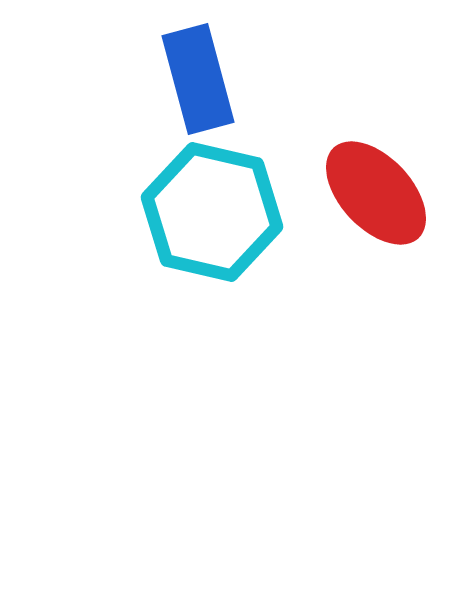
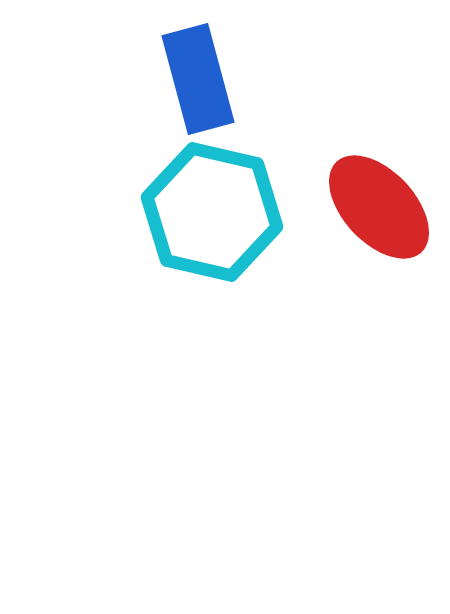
red ellipse: moved 3 px right, 14 px down
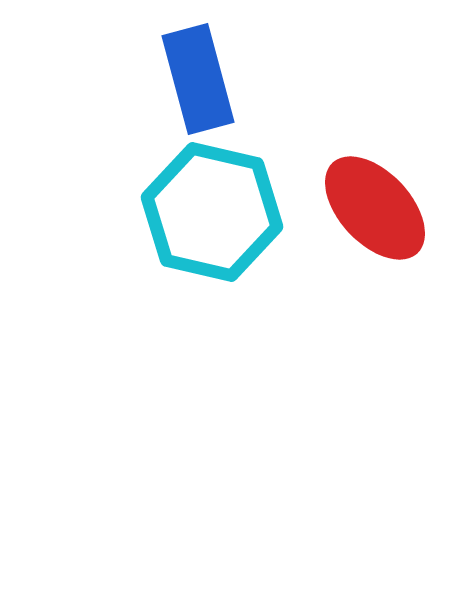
red ellipse: moved 4 px left, 1 px down
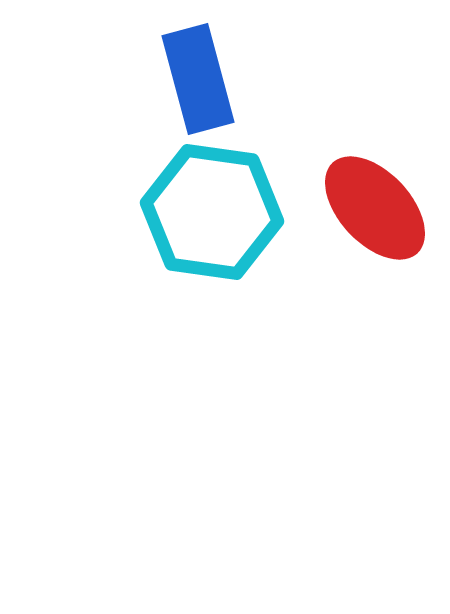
cyan hexagon: rotated 5 degrees counterclockwise
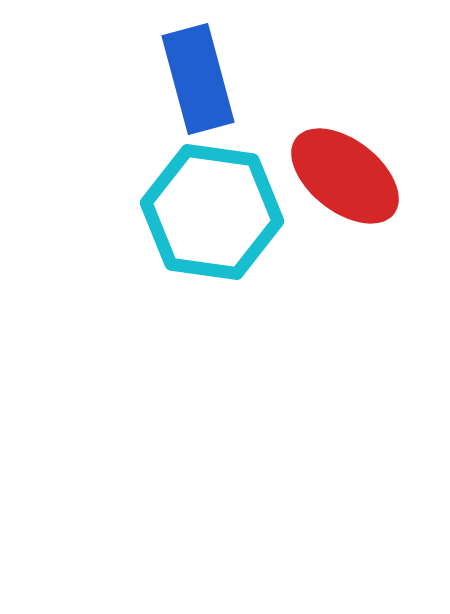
red ellipse: moved 30 px left, 32 px up; rotated 9 degrees counterclockwise
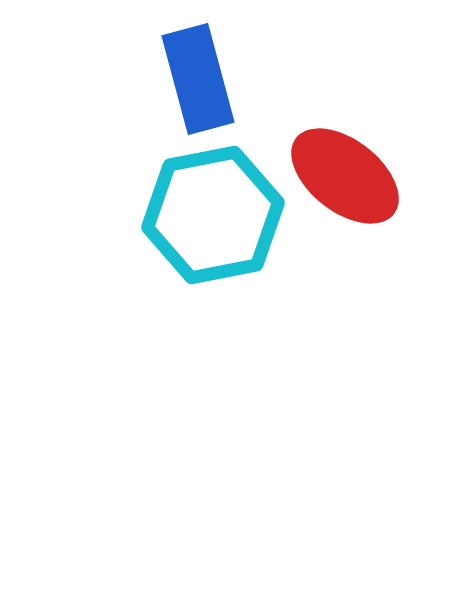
cyan hexagon: moved 1 px right, 3 px down; rotated 19 degrees counterclockwise
